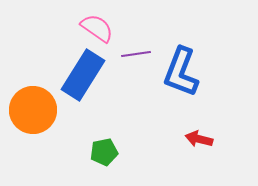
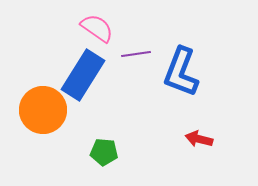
orange circle: moved 10 px right
green pentagon: rotated 16 degrees clockwise
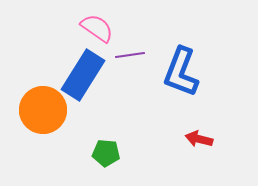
purple line: moved 6 px left, 1 px down
green pentagon: moved 2 px right, 1 px down
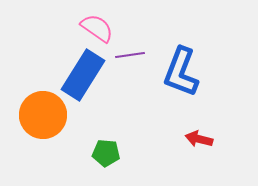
orange circle: moved 5 px down
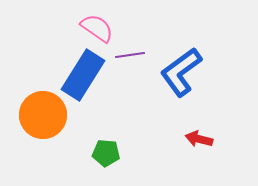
blue L-shape: rotated 33 degrees clockwise
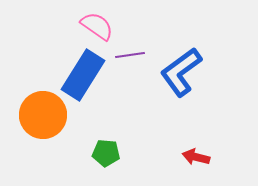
pink semicircle: moved 2 px up
red arrow: moved 3 px left, 18 px down
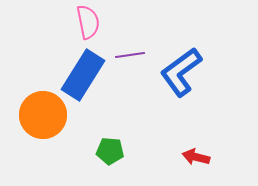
pink semicircle: moved 9 px left, 4 px up; rotated 44 degrees clockwise
green pentagon: moved 4 px right, 2 px up
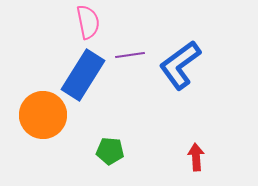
blue L-shape: moved 1 px left, 7 px up
red arrow: rotated 72 degrees clockwise
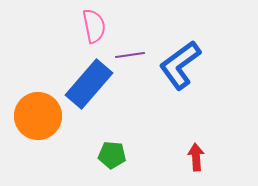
pink semicircle: moved 6 px right, 4 px down
blue rectangle: moved 6 px right, 9 px down; rotated 9 degrees clockwise
orange circle: moved 5 px left, 1 px down
green pentagon: moved 2 px right, 4 px down
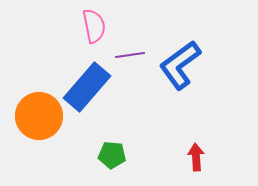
blue rectangle: moved 2 px left, 3 px down
orange circle: moved 1 px right
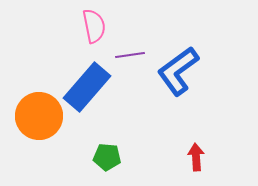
blue L-shape: moved 2 px left, 6 px down
green pentagon: moved 5 px left, 2 px down
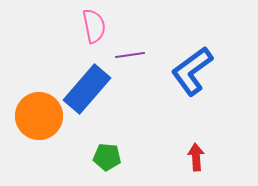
blue L-shape: moved 14 px right
blue rectangle: moved 2 px down
